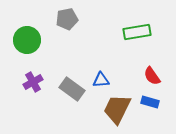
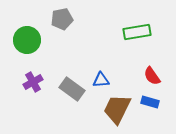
gray pentagon: moved 5 px left
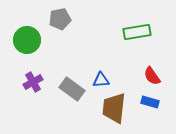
gray pentagon: moved 2 px left
brown trapezoid: moved 3 px left, 1 px up; rotated 20 degrees counterclockwise
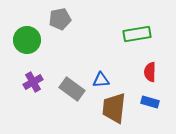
green rectangle: moved 2 px down
red semicircle: moved 2 px left, 4 px up; rotated 36 degrees clockwise
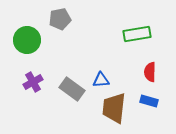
blue rectangle: moved 1 px left, 1 px up
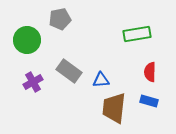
gray rectangle: moved 3 px left, 18 px up
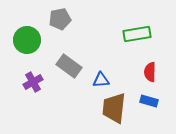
gray rectangle: moved 5 px up
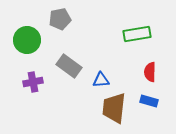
purple cross: rotated 18 degrees clockwise
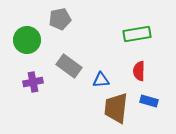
red semicircle: moved 11 px left, 1 px up
brown trapezoid: moved 2 px right
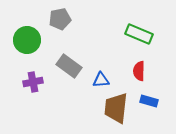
green rectangle: moved 2 px right; rotated 32 degrees clockwise
